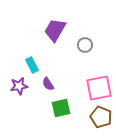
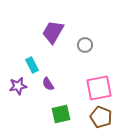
purple trapezoid: moved 2 px left, 2 px down
purple star: moved 1 px left
green square: moved 6 px down
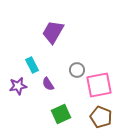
gray circle: moved 8 px left, 25 px down
pink square: moved 3 px up
green square: rotated 12 degrees counterclockwise
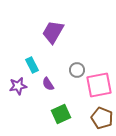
brown pentagon: moved 1 px right, 1 px down
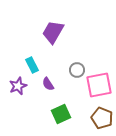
purple star: rotated 12 degrees counterclockwise
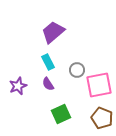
purple trapezoid: rotated 20 degrees clockwise
cyan rectangle: moved 16 px right, 3 px up
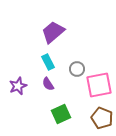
gray circle: moved 1 px up
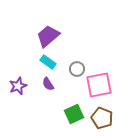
purple trapezoid: moved 5 px left, 4 px down
cyan rectangle: rotated 28 degrees counterclockwise
green square: moved 13 px right
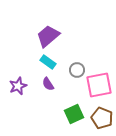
gray circle: moved 1 px down
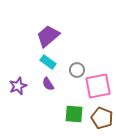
pink square: moved 1 px left, 1 px down
green square: rotated 30 degrees clockwise
